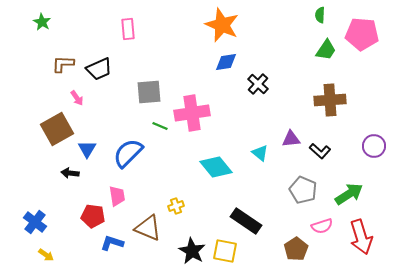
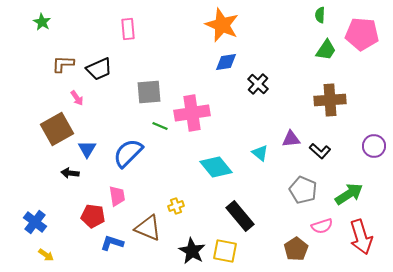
black rectangle: moved 6 px left, 5 px up; rotated 16 degrees clockwise
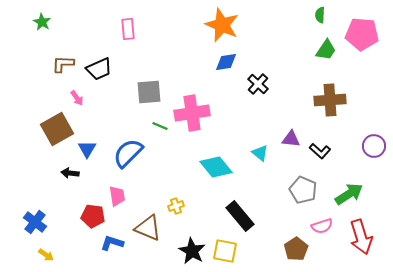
purple triangle: rotated 12 degrees clockwise
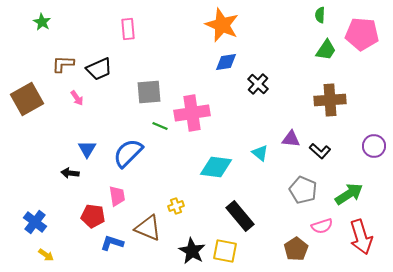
brown square: moved 30 px left, 30 px up
cyan diamond: rotated 44 degrees counterclockwise
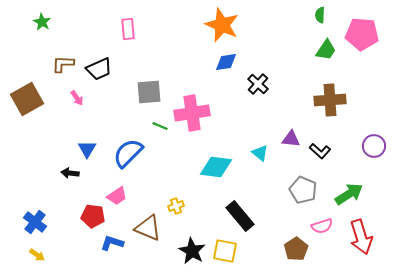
pink trapezoid: rotated 65 degrees clockwise
yellow arrow: moved 9 px left
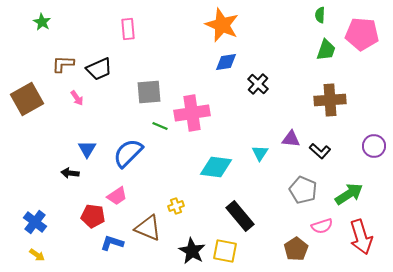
green trapezoid: rotated 15 degrees counterclockwise
cyan triangle: rotated 24 degrees clockwise
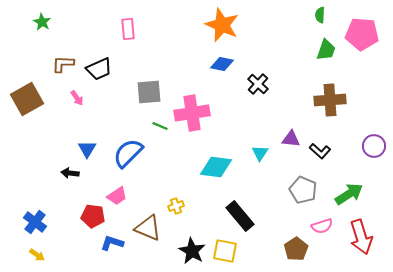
blue diamond: moved 4 px left, 2 px down; rotated 20 degrees clockwise
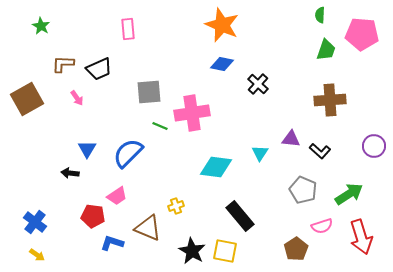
green star: moved 1 px left, 4 px down
